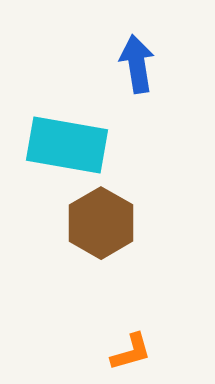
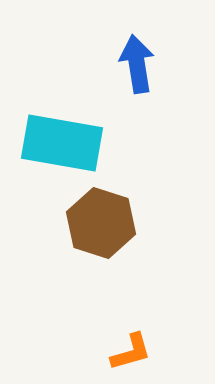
cyan rectangle: moved 5 px left, 2 px up
brown hexagon: rotated 12 degrees counterclockwise
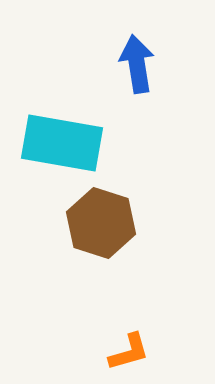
orange L-shape: moved 2 px left
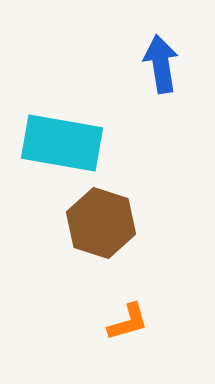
blue arrow: moved 24 px right
orange L-shape: moved 1 px left, 30 px up
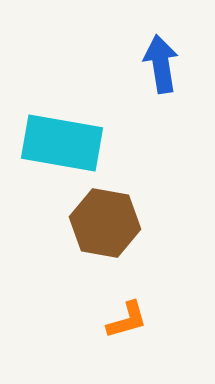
brown hexagon: moved 4 px right; rotated 8 degrees counterclockwise
orange L-shape: moved 1 px left, 2 px up
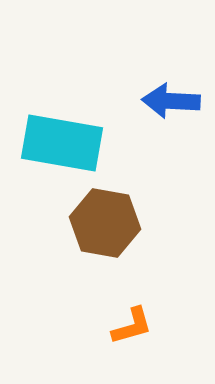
blue arrow: moved 10 px right, 37 px down; rotated 78 degrees counterclockwise
orange L-shape: moved 5 px right, 6 px down
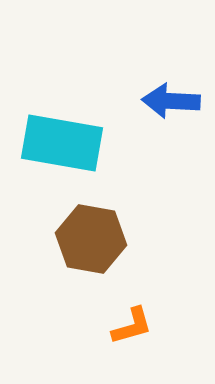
brown hexagon: moved 14 px left, 16 px down
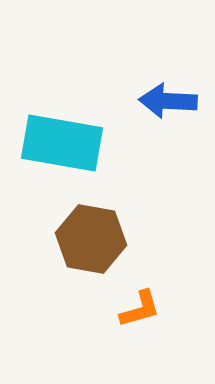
blue arrow: moved 3 px left
orange L-shape: moved 8 px right, 17 px up
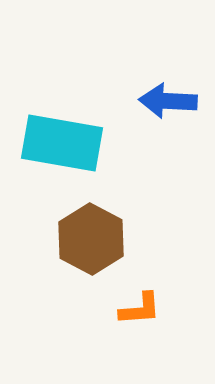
brown hexagon: rotated 18 degrees clockwise
orange L-shape: rotated 12 degrees clockwise
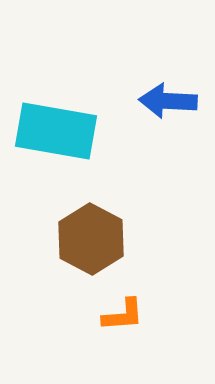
cyan rectangle: moved 6 px left, 12 px up
orange L-shape: moved 17 px left, 6 px down
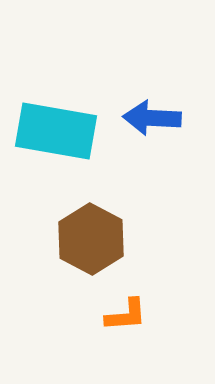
blue arrow: moved 16 px left, 17 px down
orange L-shape: moved 3 px right
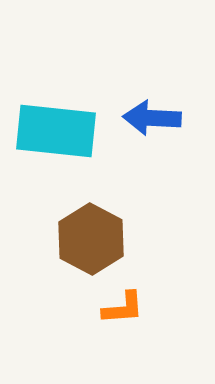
cyan rectangle: rotated 4 degrees counterclockwise
orange L-shape: moved 3 px left, 7 px up
